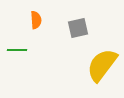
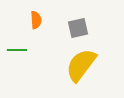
yellow semicircle: moved 21 px left
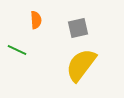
green line: rotated 24 degrees clockwise
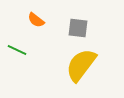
orange semicircle: rotated 132 degrees clockwise
gray square: rotated 20 degrees clockwise
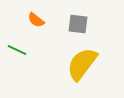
gray square: moved 4 px up
yellow semicircle: moved 1 px right, 1 px up
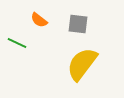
orange semicircle: moved 3 px right
green line: moved 7 px up
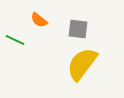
gray square: moved 5 px down
green line: moved 2 px left, 3 px up
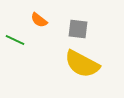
yellow semicircle: rotated 99 degrees counterclockwise
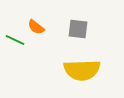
orange semicircle: moved 3 px left, 7 px down
yellow semicircle: moved 6 px down; rotated 30 degrees counterclockwise
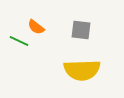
gray square: moved 3 px right, 1 px down
green line: moved 4 px right, 1 px down
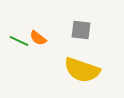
orange semicircle: moved 2 px right, 11 px down
yellow semicircle: rotated 21 degrees clockwise
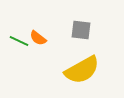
yellow semicircle: rotated 48 degrees counterclockwise
